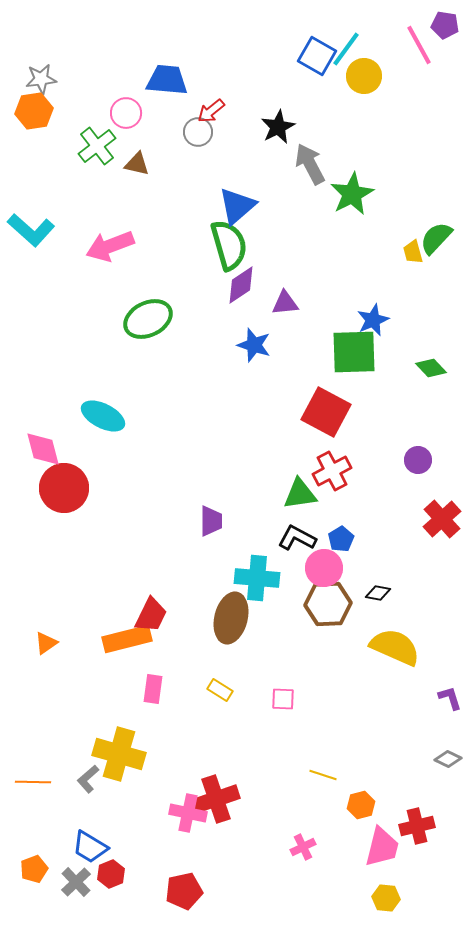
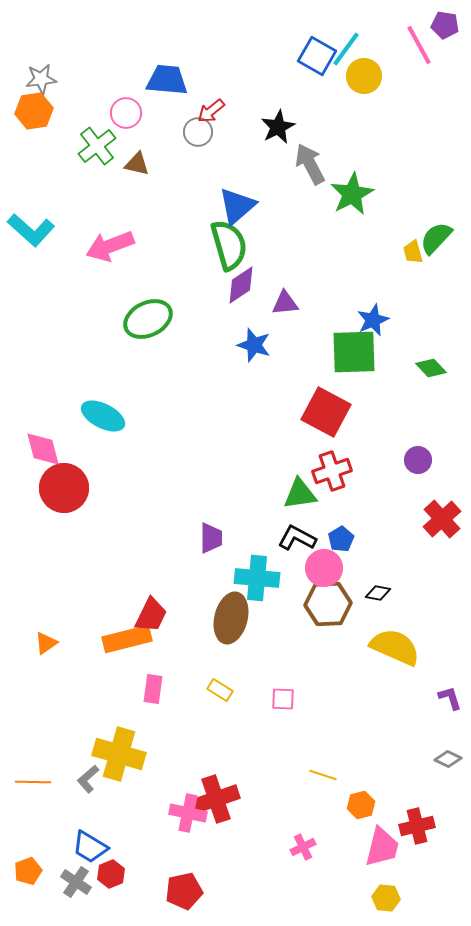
red cross at (332, 471): rotated 9 degrees clockwise
purple trapezoid at (211, 521): moved 17 px down
orange pentagon at (34, 869): moved 6 px left, 2 px down
gray cross at (76, 882): rotated 12 degrees counterclockwise
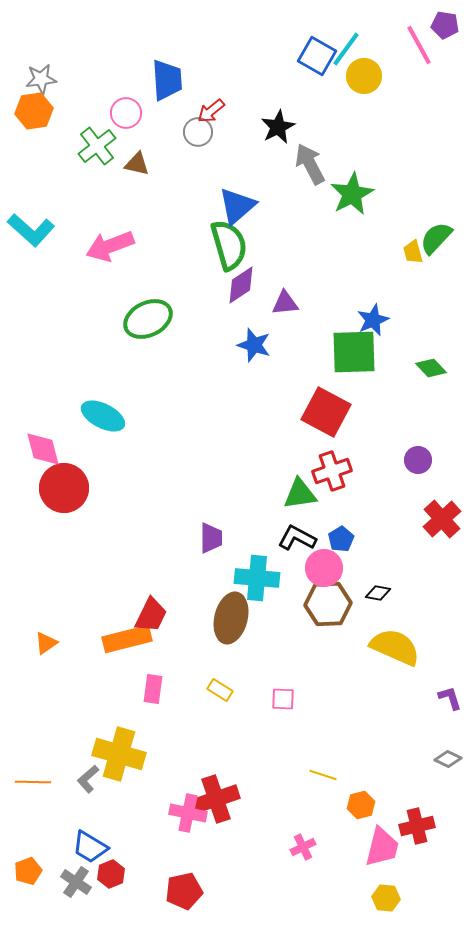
blue trapezoid at (167, 80): rotated 81 degrees clockwise
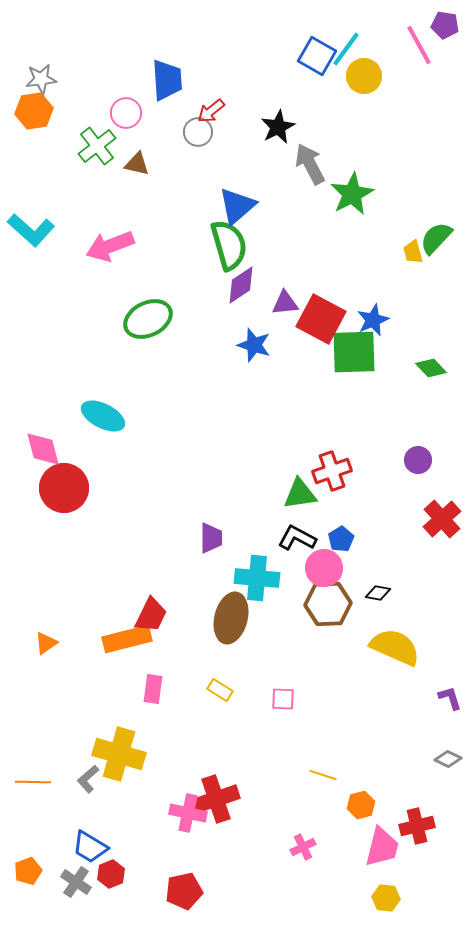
red square at (326, 412): moved 5 px left, 93 px up
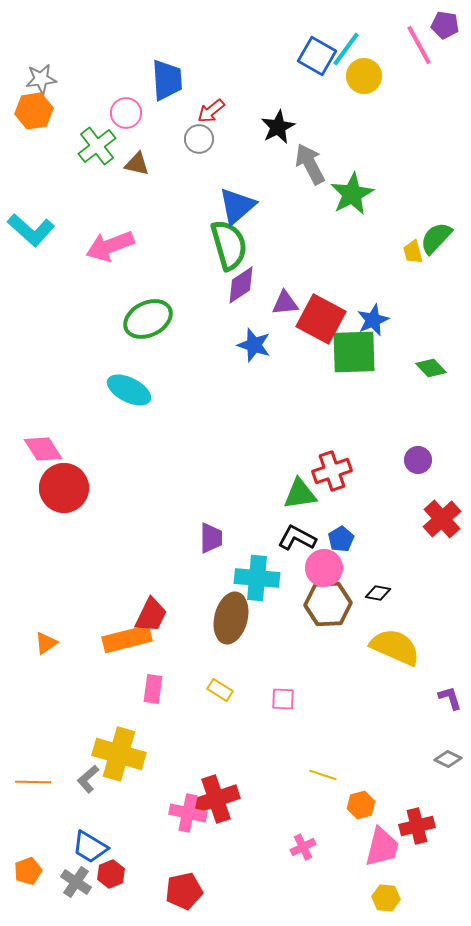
gray circle at (198, 132): moved 1 px right, 7 px down
cyan ellipse at (103, 416): moved 26 px right, 26 px up
pink diamond at (43, 449): rotated 18 degrees counterclockwise
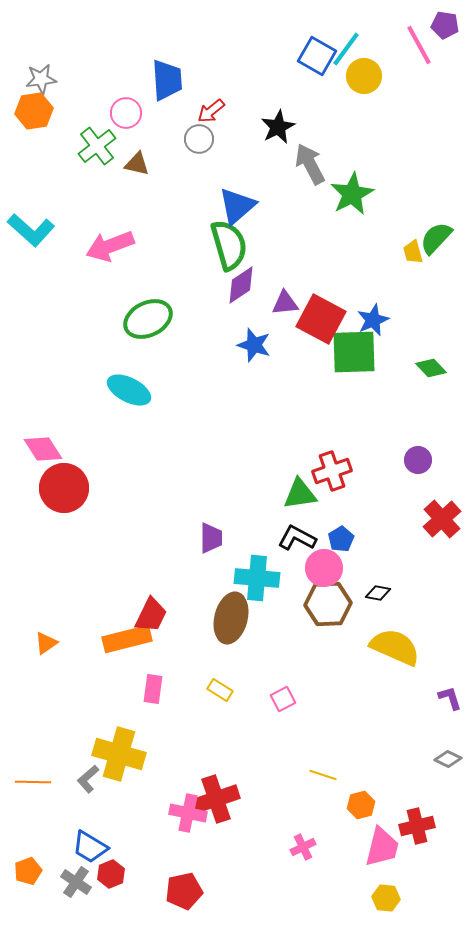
pink square at (283, 699): rotated 30 degrees counterclockwise
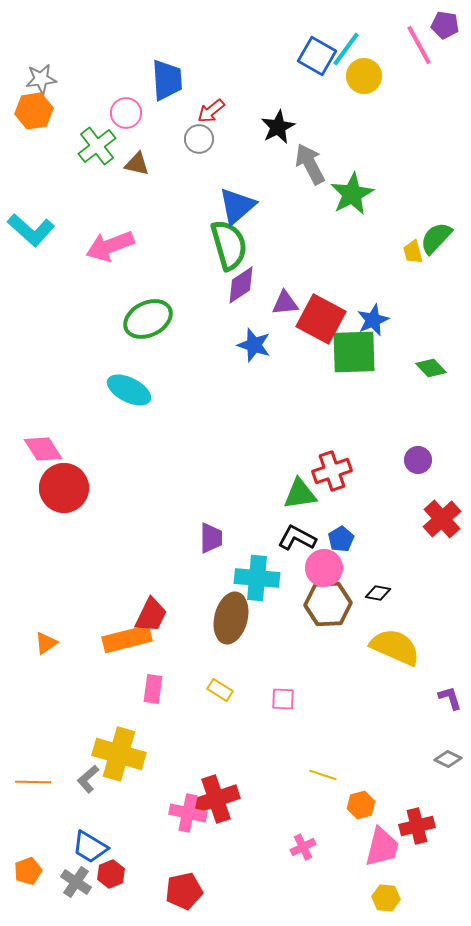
pink square at (283, 699): rotated 30 degrees clockwise
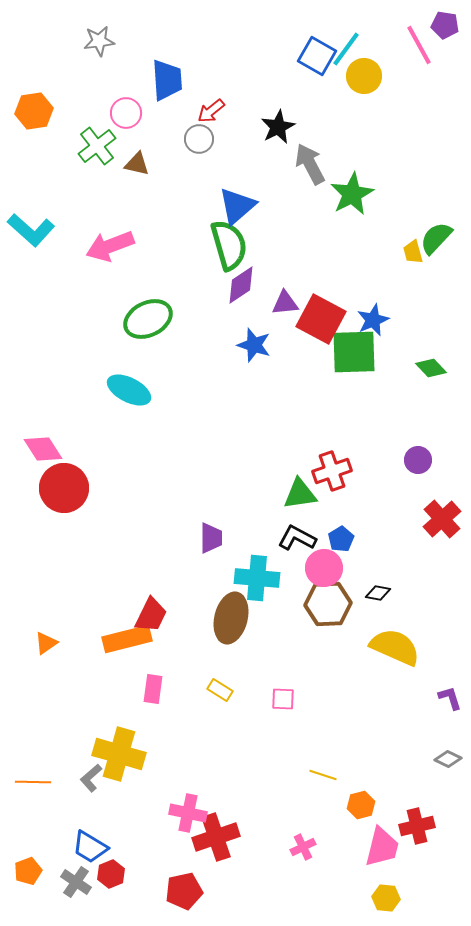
gray star at (41, 79): moved 58 px right, 38 px up
gray L-shape at (88, 779): moved 3 px right, 1 px up
red cross at (216, 799): moved 38 px down
